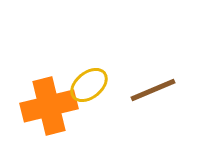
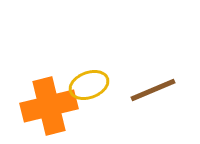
yellow ellipse: rotated 18 degrees clockwise
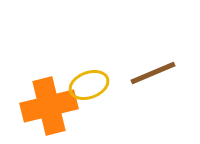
brown line: moved 17 px up
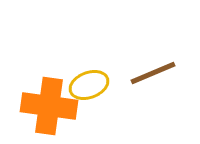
orange cross: rotated 22 degrees clockwise
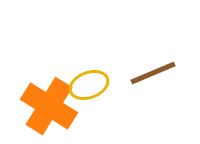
orange cross: rotated 24 degrees clockwise
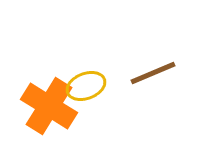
yellow ellipse: moved 3 px left, 1 px down
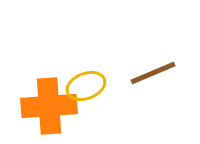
orange cross: rotated 36 degrees counterclockwise
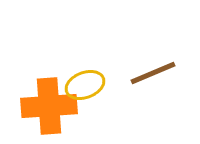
yellow ellipse: moved 1 px left, 1 px up
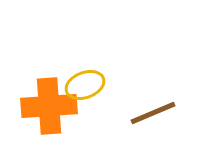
brown line: moved 40 px down
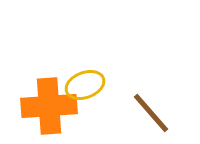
brown line: moved 2 px left; rotated 72 degrees clockwise
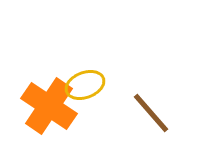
orange cross: rotated 38 degrees clockwise
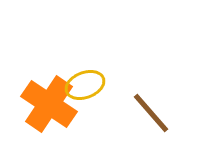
orange cross: moved 2 px up
